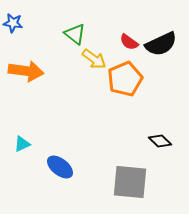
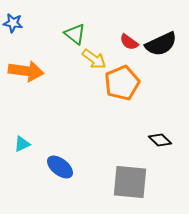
orange pentagon: moved 3 px left, 4 px down
black diamond: moved 1 px up
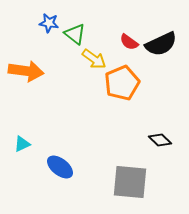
blue star: moved 36 px right
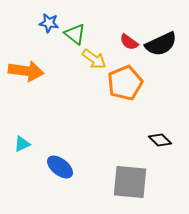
orange pentagon: moved 3 px right
